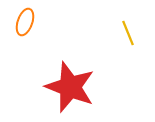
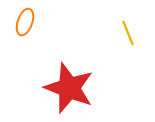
red star: moved 1 px left, 1 px down
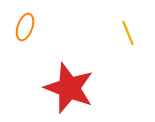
orange ellipse: moved 5 px down
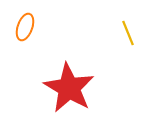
red star: rotated 9 degrees clockwise
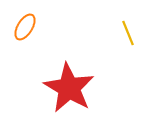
orange ellipse: rotated 12 degrees clockwise
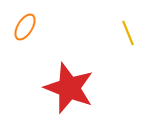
red star: rotated 9 degrees counterclockwise
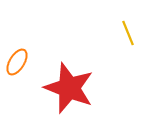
orange ellipse: moved 8 px left, 35 px down
